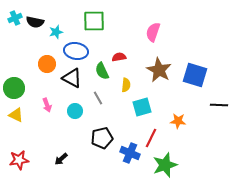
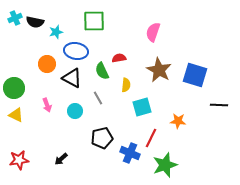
red semicircle: moved 1 px down
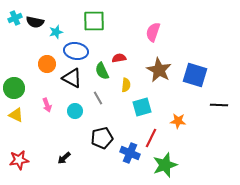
black arrow: moved 3 px right, 1 px up
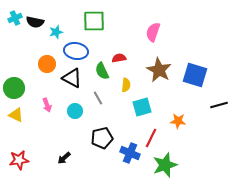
black line: rotated 18 degrees counterclockwise
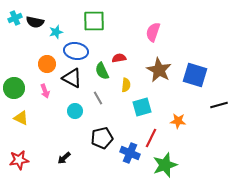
pink arrow: moved 2 px left, 14 px up
yellow triangle: moved 5 px right, 3 px down
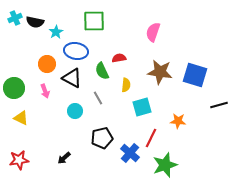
cyan star: rotated 16 degrees counterclockwise
brown star: moved 1 px right, 2 px down; rotated 20 degrees counterclockwise
blue cross: rotated 18 degrees clockwise
